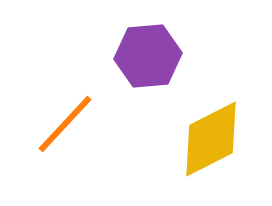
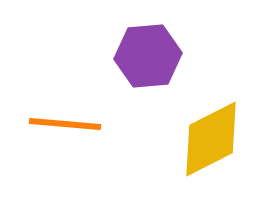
orange line: rotated 52 degrees clockwise
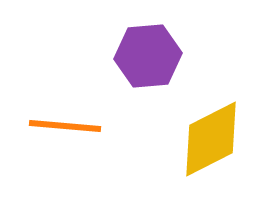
orange line: moved 2 px down
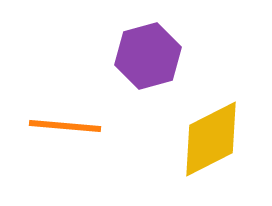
purple hexagon: rotated 10 degrees counterclockwise
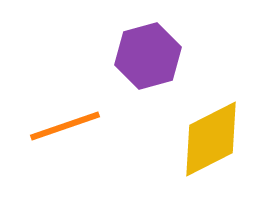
orange line: rotated 24 degrees counterclockwise
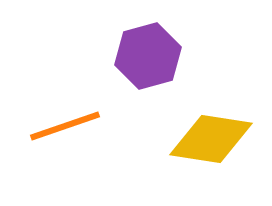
yellow diamond: rotated 36 degrees clockwise
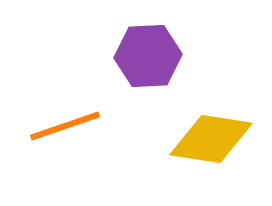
purple hexagon: rotated 12 degrees clockwise
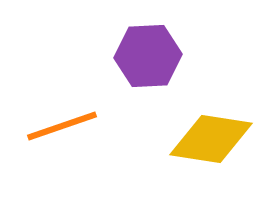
orange line: moved 3 px left
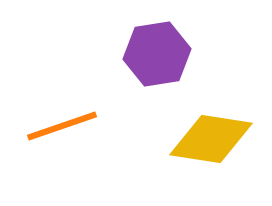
purple hexagon: moved 9 px right, 2 px up; rotated 6 degrees counterclockwise
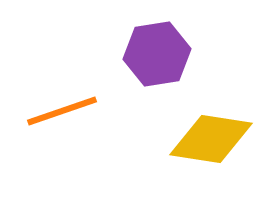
orange line: moved 15 px up
